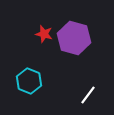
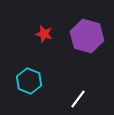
purple hexagon: moved 13 px right, 2 px up
white line: moved 10 px left, 4 px down
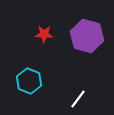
red star: rotated 12 degrees counterclockwise
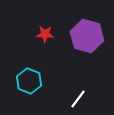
red star: moved 1 px right
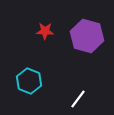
red star: moved 3 px up
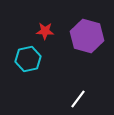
cyan hexagon: moved 1 px left, 22 px up; rotated 25 degrees clockwise
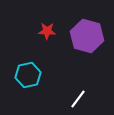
red star: moved 2 px right
cyan hexagon: moved 16 px down
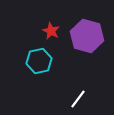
red star: moved 4 px right; rotated 24 degrees clockwise
cyan hexagon: moved 11 px right, 14 px up
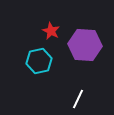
purple hexagon: moved 2 px left, 9 px down; rotated 12 degrees counterclockwise
white line: rotated 12 degrees counterclockwise
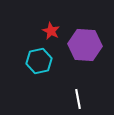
white line: rotated 36 degrees counterclockwise
